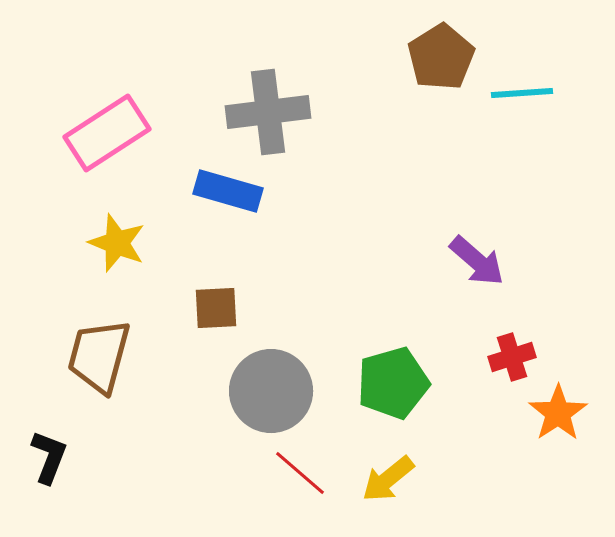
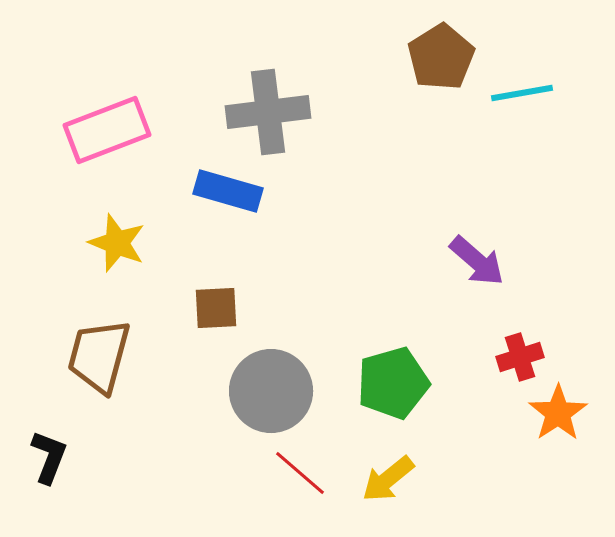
cyan line: rotated 6 degrees counterclockwise
pink rectangle: moved 3 px up; rotated 12 degrees clockwise
red cross: moved 8 px right
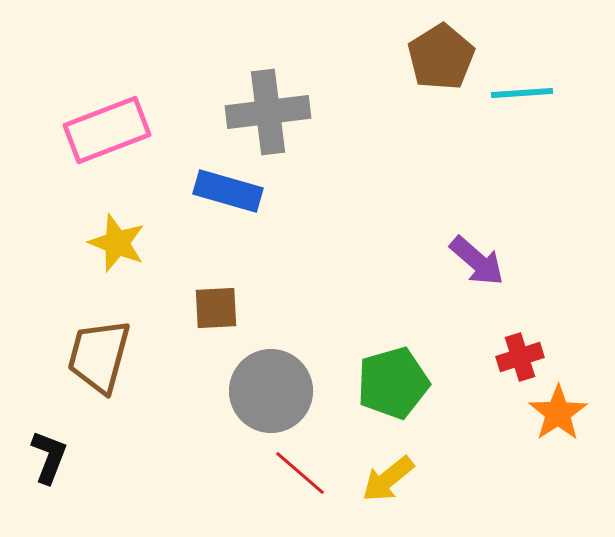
cyan line: rotated 6 degrees clockwise
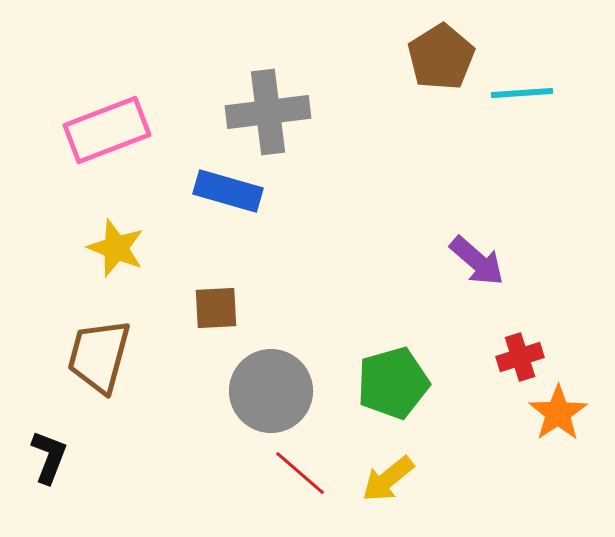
yellow star: moved 1 px left, 5 px down
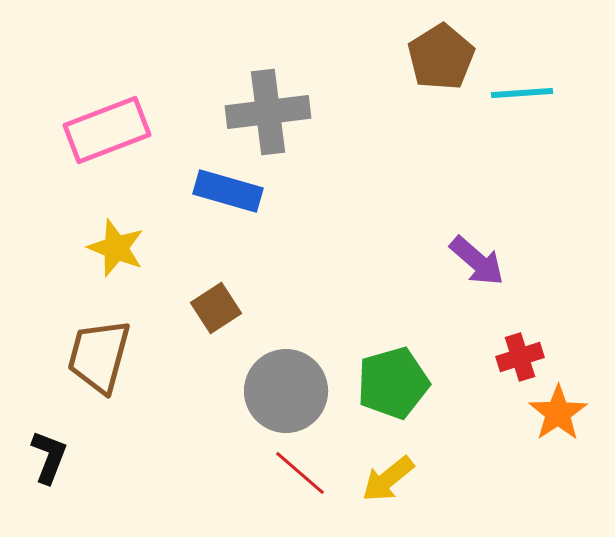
brown square: rotated 30 degrees counterclockwise
gray circle: moved 15 px right
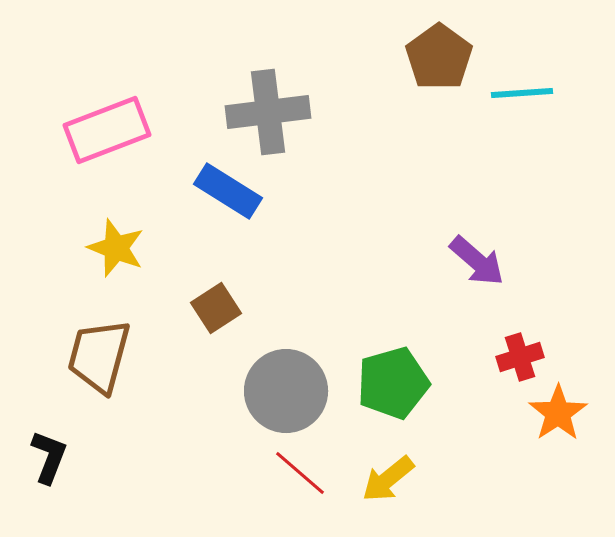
brown pentagon: moved 2 px left; rotated 4 degrees counterclockwise
blue rectangle: rotated 16 degrees clockwise
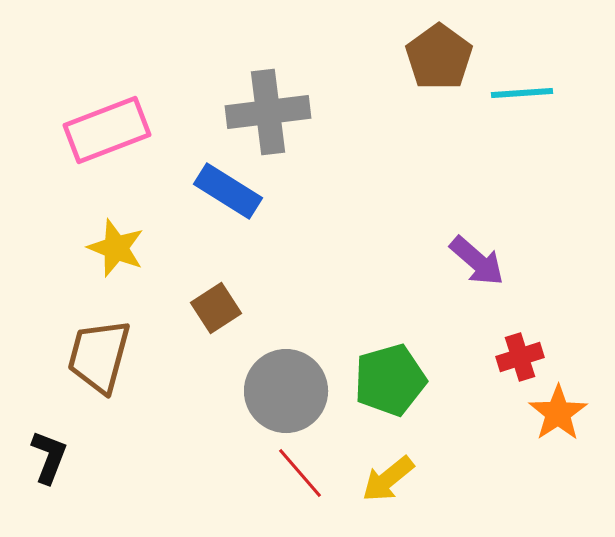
green pentagon: moved 3 px left, 3 px up
red line: rotated 8 degrees clockwise
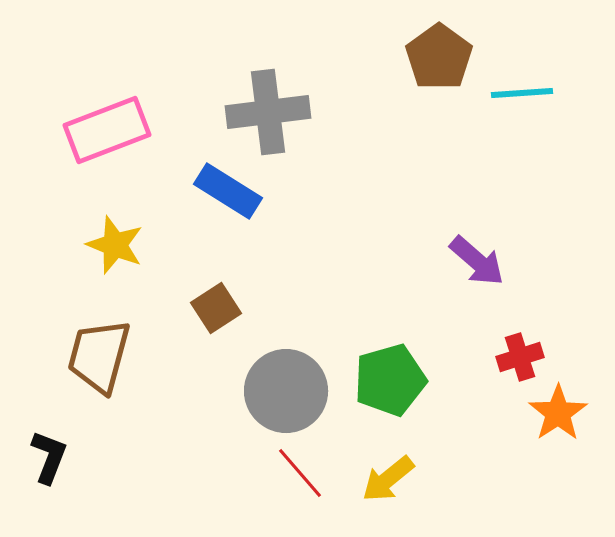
yellow star: moved 1 px left, 3 px up
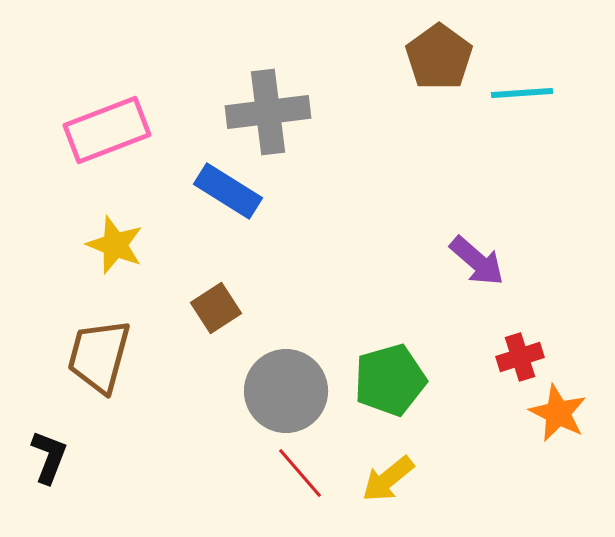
orange star: rotated 12 degrees counterclockwise
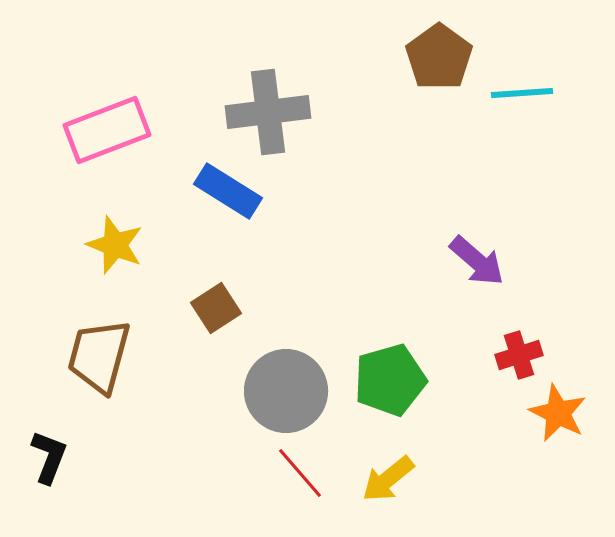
red cross: moved 1 px left, 2 px up
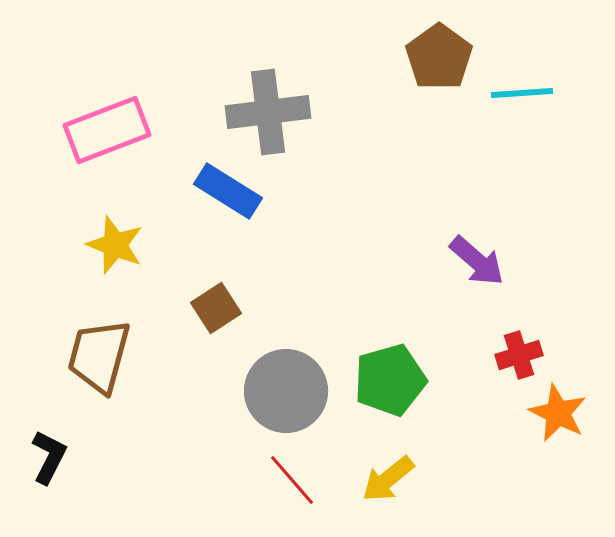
black L-shape: rotated 6 degrees clockwise
red line: moved 8 px left, 7 px down
